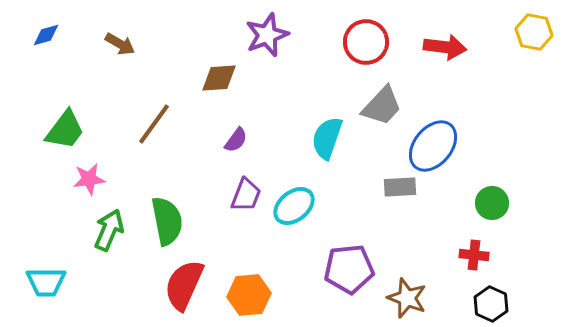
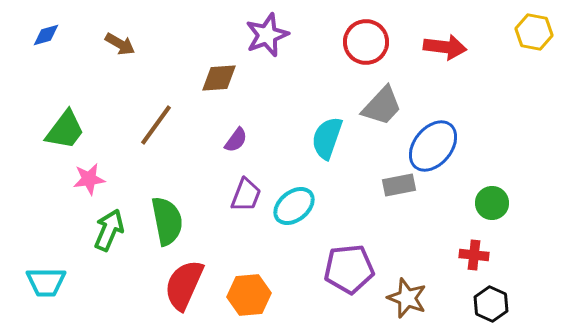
brown line: moved 2 px right, 1 px down
gray rectangle: moved 1 px left, 2 px up; rotated 8 degrees counterclockwise
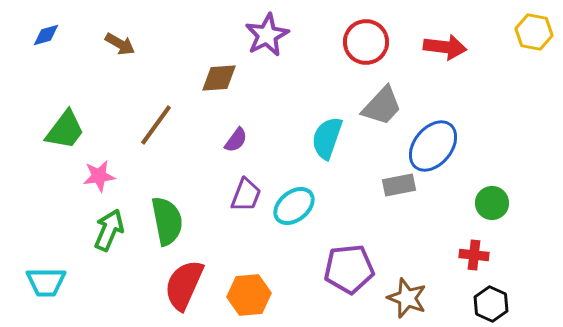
purple star: rotated 6 degrees counterclockwise
pink star: moved 10 px right, 3 px up
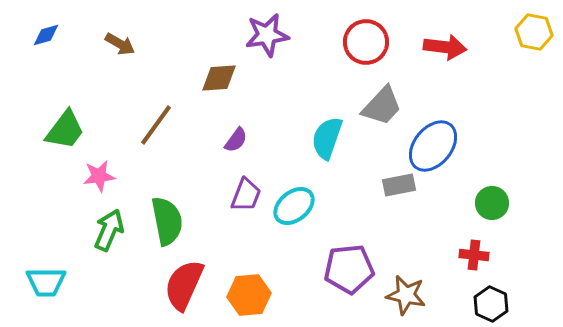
purple star: rotated 18 degrees clockwise
brown star: moved 1 px left, 3 px up; rotated 9 degrees counterclockwise
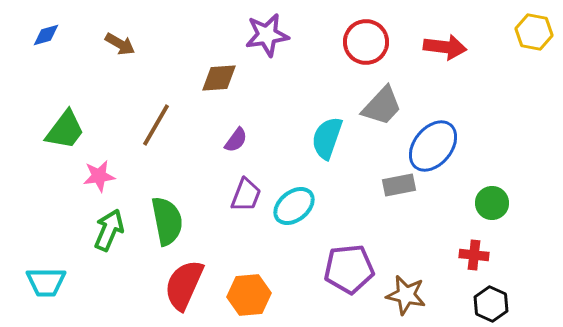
brown line: rotated 6 degrees counterclockwise
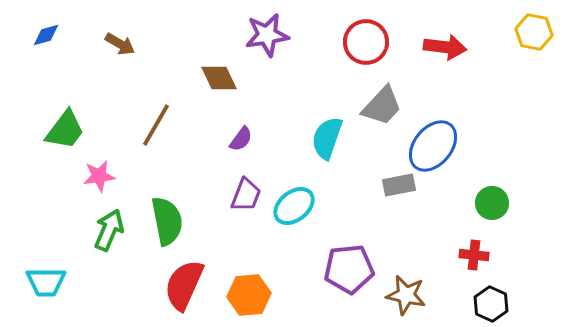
brown diamond: rotated 69 degrees clockwise
purple semicircle: moved 5 px right, 1 px up
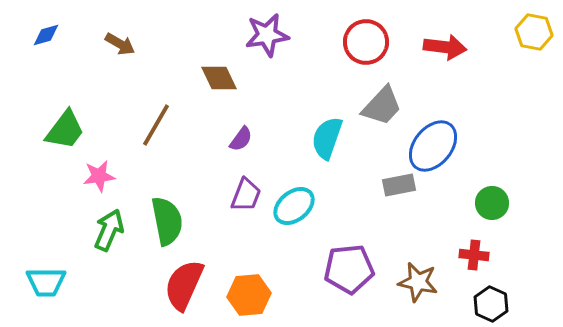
brown star: moved 12 px right, 13 px up
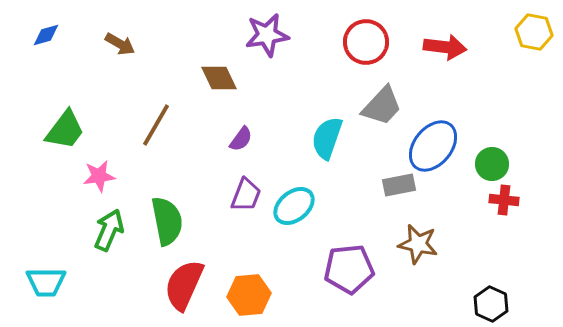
green circle: moved 39 px up
red cross: moved 30 px right, 55 px up
brown star: moved 38 px up
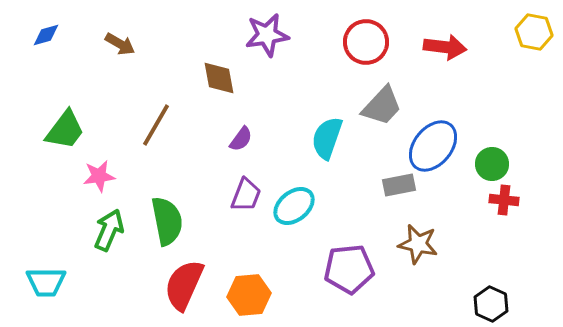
brown diamond: rotated 15 degrees clockwise
